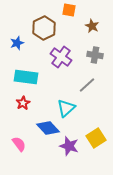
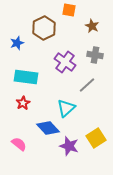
purple cross: moved 4 px right, 5 px down
pink semicircle: rotated 14 degrees counterclockwise
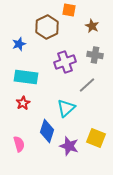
brown hexagon: moved 3 px right, 1 px up
blue star: moved 2 px right, 1 px down
purple cross: rotated 35 degrees clockwise
blue diamond: moved 1 px left, 3 px down; rotated 60 degrees clockwise
yellow square: rotated 36 degrees counterclockwise
pink semicircle: rotated 35 degrees clockwise
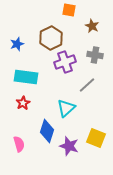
brown hexagon: moved 4 px right, 11 px down
blue star: moved 2 px left
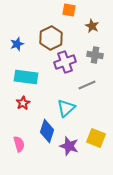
gray line: rotated 18 degrees clockwise
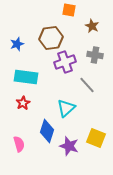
brown hexagon: rotated 20 degrees clockwise
gray line: rotated 72 degrees clockwise
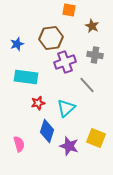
red star: moved 15 px right; rotated 16 degrees clockwise
